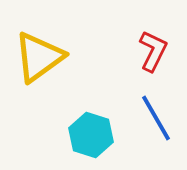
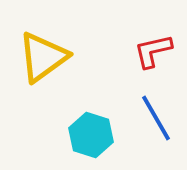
red L-shape: rotated 129 degrees counterclockwise
yellow triangle: moved 4 px right
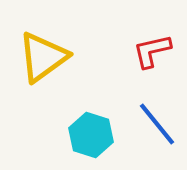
red L-shape: moved 1 px left
blue line: moved 1 px right, 6 px down; rotated 9 degrees counterclockwise
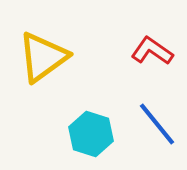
red L-shape: rotated 48 degrees clockwise
cyan hexagon: moved 1 px up
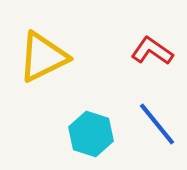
yellow triangle: rotated 10 degrees clockwise
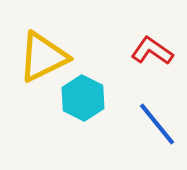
cyan hexagon: moved 8 px left, 36 px up; rotated 9 degrees clockwise
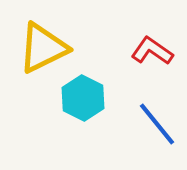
yellow triangle: moved 9 px up
